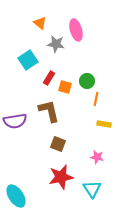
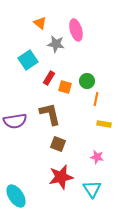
brown L-shape: moved 1 px right, 3 px down
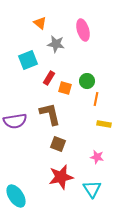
pink ellipse: moved 7 px right
cyan square: rotated 12 degrees clockwise
orange square: moved 1 px down
